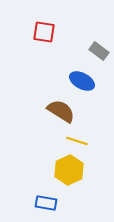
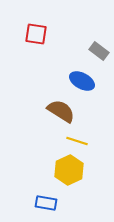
red square: moved 8 px left, 2 px down
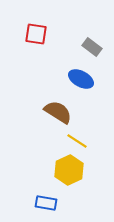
gray rectangle: moved 7 px left, 4 px up
blue ellipse: moved 1 px left, 2 px up
brown semicircle: moved 3 px left, 1 px down
yellow line: rotated 15 degrees clockwise
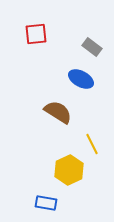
red square: rotated 15 degrees counterclockwise
yellow line: moved 15 px right, 3 px down; rotated 30 degrees clockwise
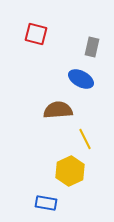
red square: rotated 20 degrees clockwise
gray rectangle: rotated 66 degrees clockwise
brown semicircle: moved 2 px up; rotated 36 degrees counterclockwise
yellow line: moved 7 px left, 5 px up
yellow hexagon: moved 1 px right, 1 px down
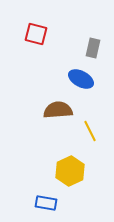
gray rectangle: moved 1 px right, 1 px down
yellow line: moved 5 px right, 8 px up
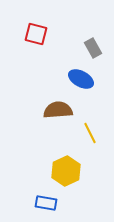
gray rectangle: rotated 42 degrees counterclockwise
yellow line: moved 2 px down
yellow hexagon: moved 4 px left
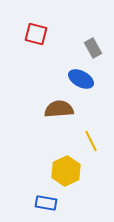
brown semicircle: moved 1 px right, 1 px up
yellow line: moved 1 px right, 8 px down
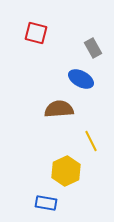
red square: moved 1 px up
